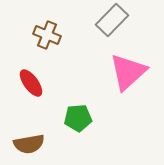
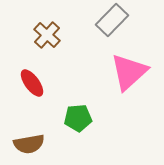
brown cross: rotated 20 degrees clockwise
pink triangle: moved 1 px right
red ellipse: moved 1 px right
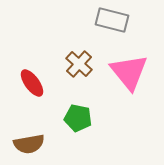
gray rectangle: rotated 60 degrees clockwise
brown cross: moved 32 px right, 29 px down
pink triangle: rotated 27 degrees counterclockwise
green pentagon: rotated 16 degrees clockwise
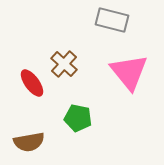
brown cross: moved 15 px left
brown semicircle: moved 2 px up
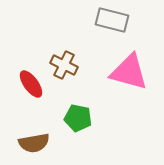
brown cross: moved 1 px down; rotated 16 degrees counterclockwise
pink triangle: rotated 36 degrees counterclockwise
red ellipse: moved 1 px left, 1 px down
brown semicircle: moved 5 px right, 1 px down
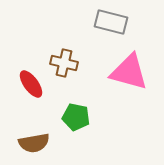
gray rectangle: moved 1 px left, 2 px down
brown cross: moved 2 px up; rotated 12 degrees counterclockwise
green pentagon: moved 2 px left, 1 px up
